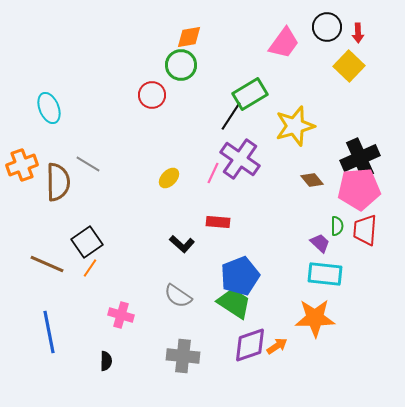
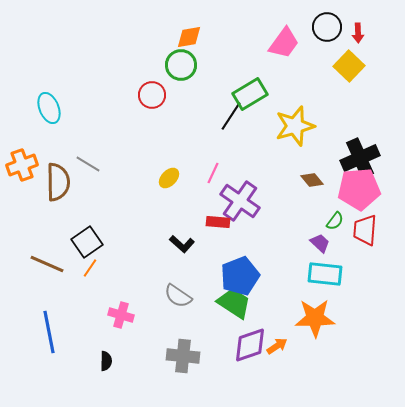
purple cross: moved 42 px down
green semicircle: moved 2 px left, 5 px up; rotated 36 degrees clockwise
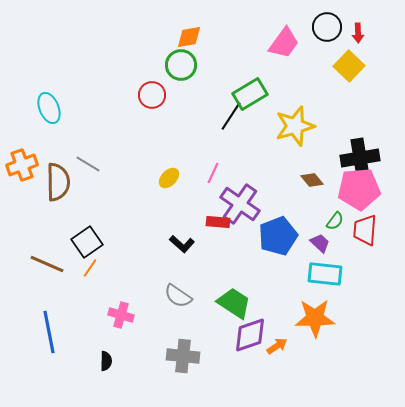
black cross: rotated 15 degrees clockwise
purple cross: moved 3 px down
blue pentagon: moved 38 px right, 40 px up
purple diamond: moved 10 px up
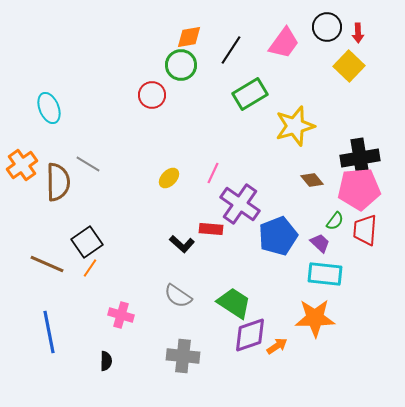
black line: moved 66 px up
orange cross: rotated 16 degrees counterclockwise
red rectangle: moved 7 px left, 7 px down
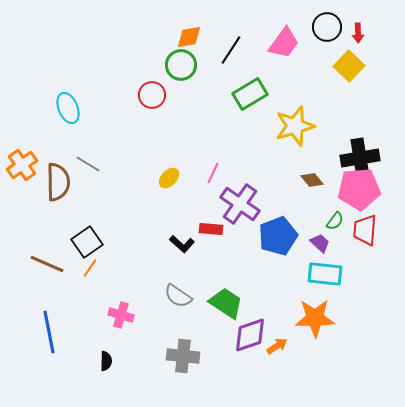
cyan ellipse: moved 19 px right
green trapezoid: moved 8 px left
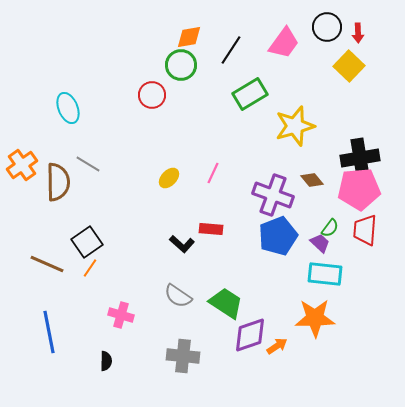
purple cross: moved 33 px right, 9 px up; rotated 15 degrees counterclockwise
green semicircle: moved 5 px left, 7 px down
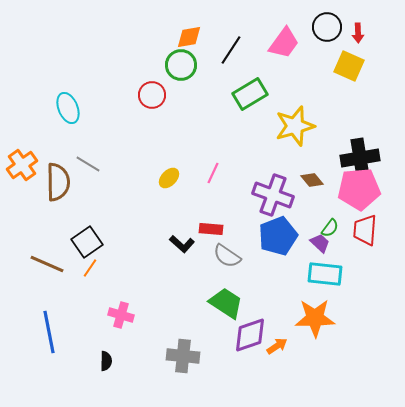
yellow square: rotated 20 degrees counterclockwise
gray semicircle: moved 49 px right, 40 px up
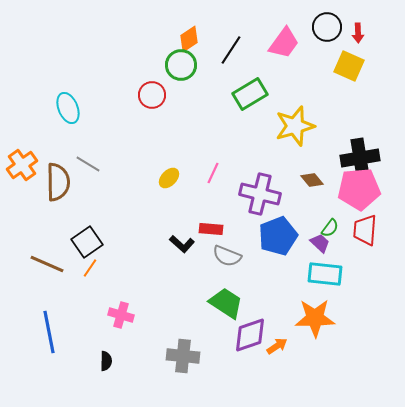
orange diamond: moved 2 px down; rotated 24 degrees counterclockwise
purple cross: moved 13 px left, 1 px up; rotated 6 degrees counterclockwise
gray semicircle: rotated 12 degrees counterclockwise
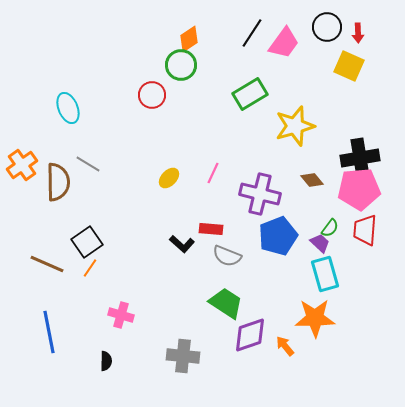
black line: moved 21 px right, 17 px up
cyan rectangle: rotated 68 degrees clockwise
orange arrow: moved 8 px right; rotated 95 degrees counterclockwise
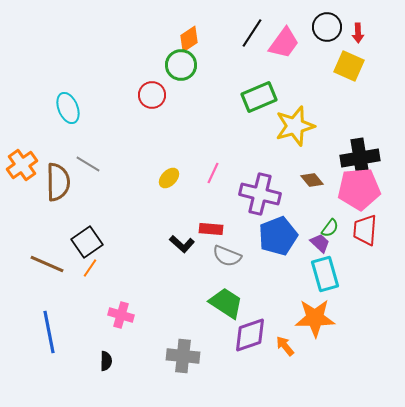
green rectangle: moved 9 px right, 3 px down; rotated 8 degrees clockwise
